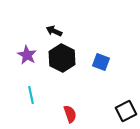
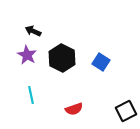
black arrow: moved 21 px left
blue square: rotated 12 degrees clockwise
red semicircle: moved 4 px right, 5 px up; rotated 90 degrees clockwise
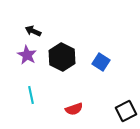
black hexagon: moved 1 px up
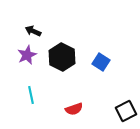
purple star: rotated 18 degrees clockwise
